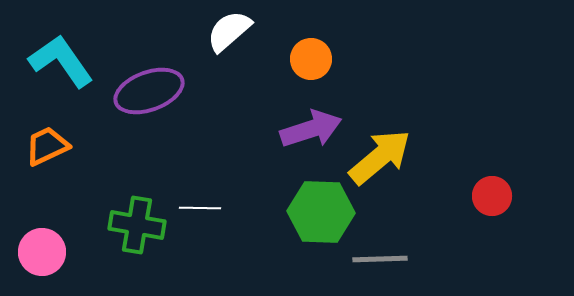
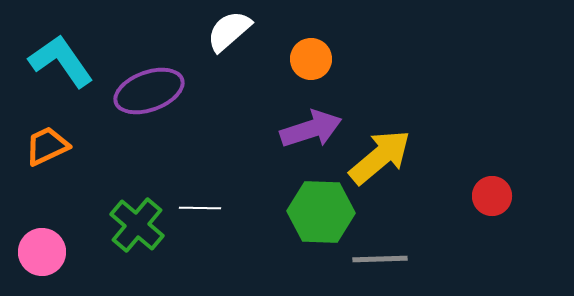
green cross: rotated 30 degrees clockwise
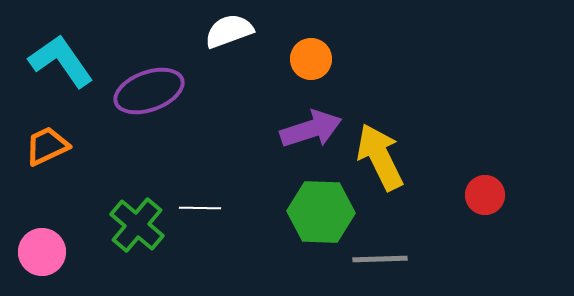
white semicircle: rotated 21 degrees clockwise
yellow arrow: rotated 76 degrees counterclockwise
red circle: moved 7 px left, 1 px up
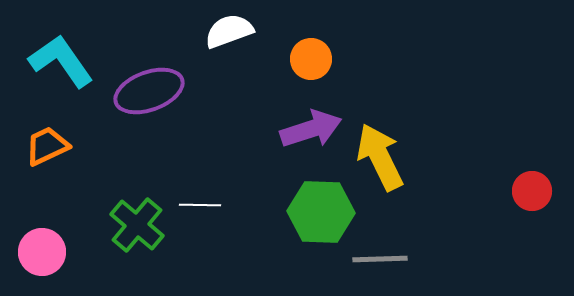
red circle: moved 47 px right, 4 px up
white line: moved 3 px up
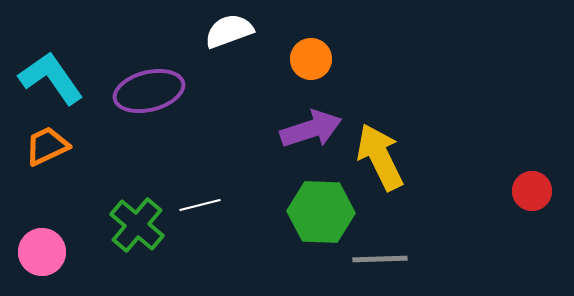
cyan L-shape: moved 10 px left, 17 px down
purple ellipse: rotated 6 degrees clockwise
white line: rotated 15 degrees counterclockwise
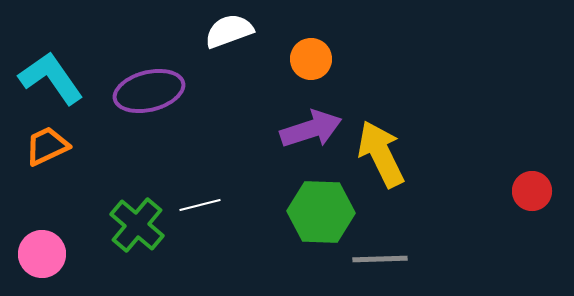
yellow arrow: moved 1 px right, 3 px up
pink circle: moved 2 px down
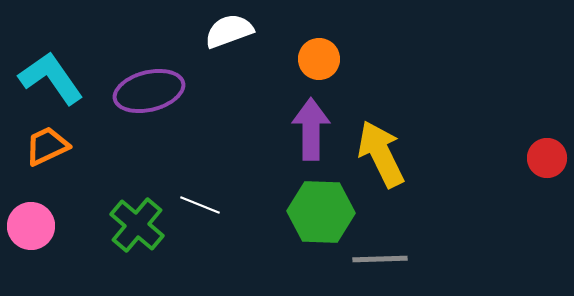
orange circle: moved 8 px right
purple arrow: rotated 72 degrees counterclockwise
red circle: moved 15 px right, 33 px up
white line: rotated 36 degrees clockwise
pink circle: moved 11 px left, 28 px up
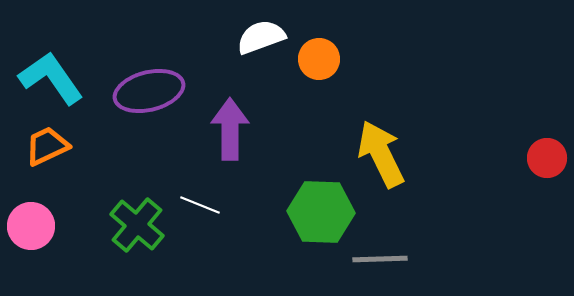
white semicircle: moved 32 px right, 6 px down
purple arrow: moved 81 px left
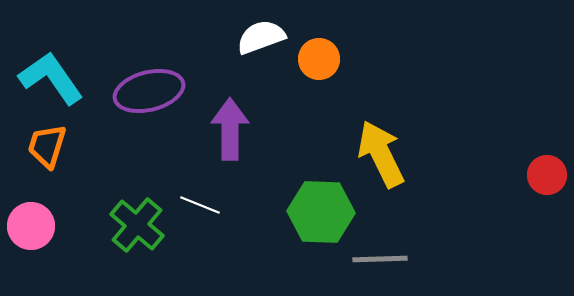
orange trapezoid: rotated 48 degrees counterclockwise
red circle: moved 17 px down
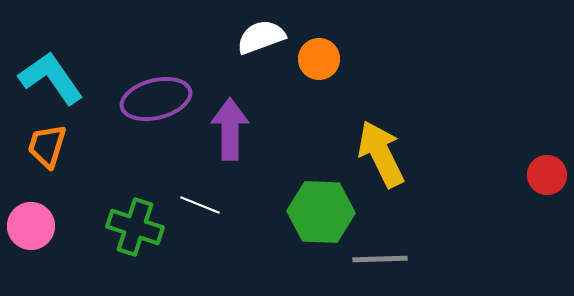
purple ellipse: moved 7 px right, 8 px down
green cross: moved 2 px left, 2 px down; rotated 22 degrees counterclockwise
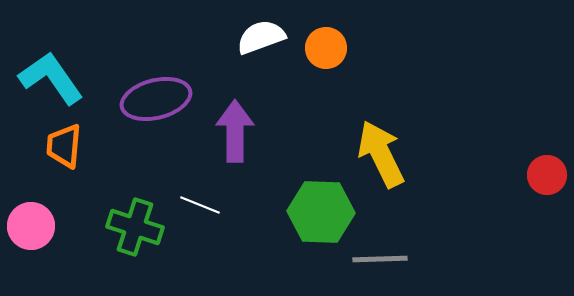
orange circle: moved 7 px right, 11 px up
purple arrow: moved 5 px right, 2 px down
orange trapezoid: moved 17 px right; rotated 12 degrees counterclockwise
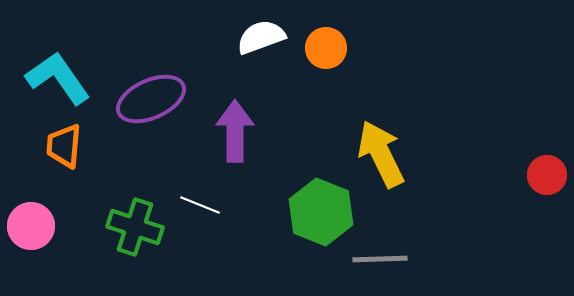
cyan L-shape: moved 7 px right
purple ellipse: moved 5 px left; rotated 10 degrees counterclockwise
green hexagon: rotated 20 degrees clockwise
